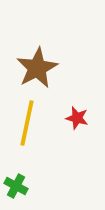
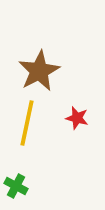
brown star: moved 2 px right, 3 px down
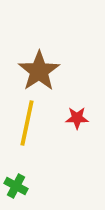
brown star: rotated 6 degrees counterclockwise
red star: rotated 15 degrees counterclockwise
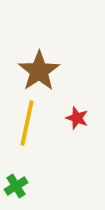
red star: rotated 20 degrees clockwise
green cross: rotated 30 degrees clockwise
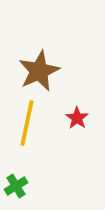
brown star: rotated 9 degrees clockwise
red star: rotated 15 degrees clockwise
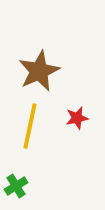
red star: rotated 25 degrees clockwise
yellow line: moved 3 px right, 3 px down
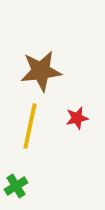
brown star: moved 2 px right; rotated 18 degrees clockwise
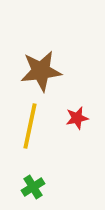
green cross: moved 17 px right, 1 px down
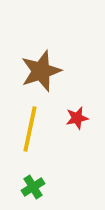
brown star: rotated 12 degrees counterclockwise
yellow line: moved 3 px down
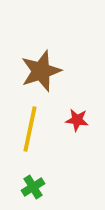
red star: moved 2 px down; rotated 20 degrees clockwise
